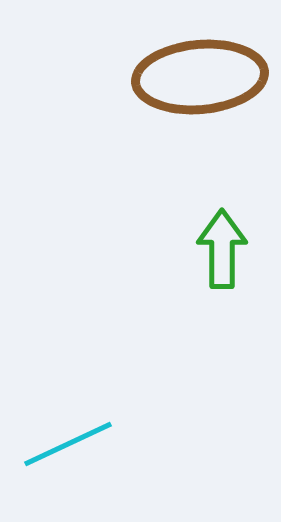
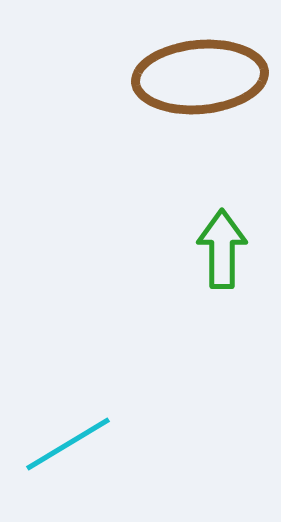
cyan line: rotated 6 degrees counterclockwise
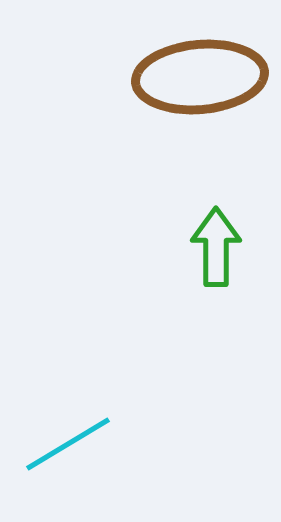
green arrow: moved 6 px left, 2 px up
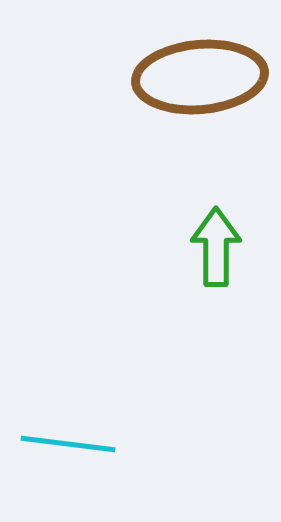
cyan line: rotated 38 degrees clockwise
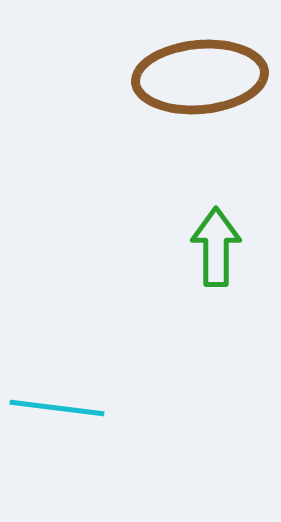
cyan line: moved 11 px left, 36 px up
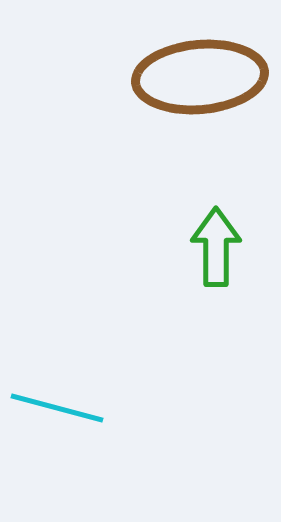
cyan line: rotated 8 degrees clockwise
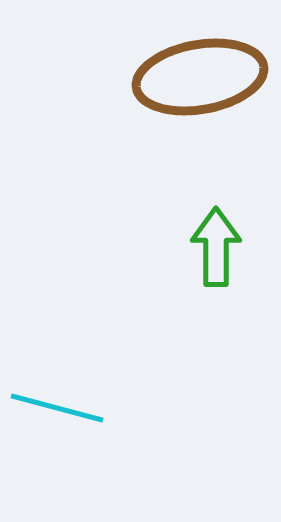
brown ellipse: rotated 5 degrees counterclockwise
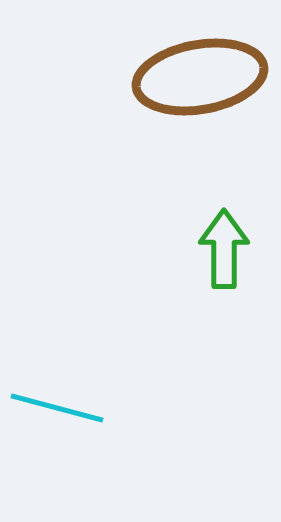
green arrow: moved 8 px right, 2 px down
